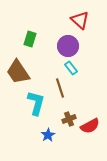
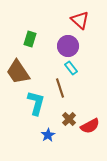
brown cross: rotated 24 degrees counterclockwise
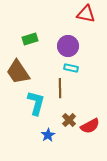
red triangle: moved 6 px right, 6 px up; rotated 30 degrees counterclockwise
green rectangle: rotated 56 degrees clockwise
cyan rectangle: rotated 40 degrees counterclockwise
brown line: rotated 18 degrees clockwise
brown cross: moved 1 px down
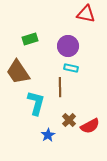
brown line: moved 1 px up
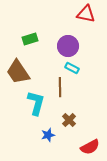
cyan rectangle: moved 1 px right; rotated 16 degrees clockwise
red semicircle: moved 21 px down
blue star: rotated 16 degrees clockwise
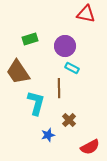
purple circle: moved 3 px left
brown line: moved 1 px left, 1 px down
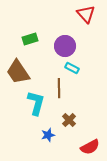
red triangle: rotated 36 degrees clockwise
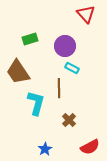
blue star: moved 3 px left, 14 px down; rotated 16 degrees counterclockwise
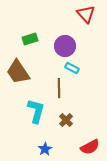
cyan L-shape: moved 8 px down
brown cross: moved 3 px left
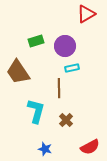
red triangle: rotated 42 degrees clockwise
green rectangle: moved 6 px right, 2 px down
cyan rectangle: rotated 40 degrees counterclockwise
blue star: rotated 24 degrees counterclockwise
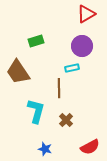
purple circle: moved 17 px right
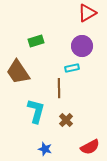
red triangle: moved 1 px right, 1 px up
